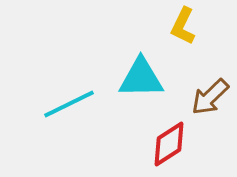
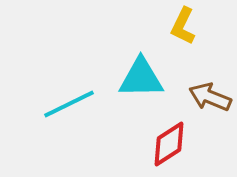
brown arrow: rotated 66 degrees clockwise
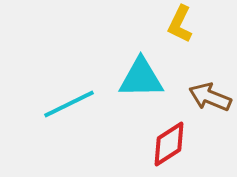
yellow L-shape: moved 3 px left, 2 px up
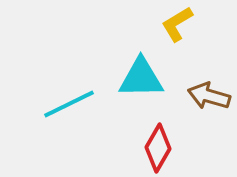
yellow L-shape: moved 3 px left; rotated 33 degrees clockwise
brown arrow: moved 1 px left, 1 px up; rotated 6 degrees counterclockwise
red diamond: moved 11 px left, 4 px down; rotated 27 degrees counterclockwise
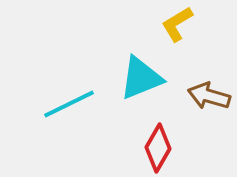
cyan triangle: rotated 21 degrees counterclockwise
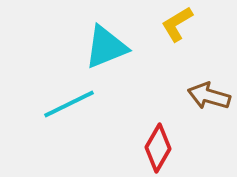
cyan triangle: moved 35 px left, 31 px up
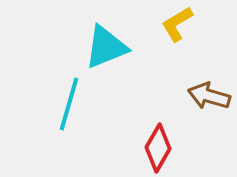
cyan line: rotated 48 degrees counterclockwise
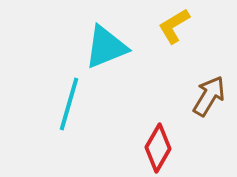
yellow L-shape: moved 3 px left, 2 px down
brown arrow: rotated 105 degrees clockwise
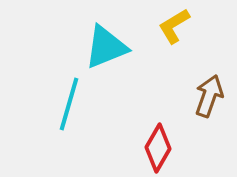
brown arrow: rotated 12 degrees counterclockwise
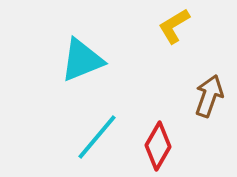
cyan triangle: moved 24 px left, 13 px down
cyan line: moved 28 px right, 33 px down; rotated 24 degrees clockwise
red diamond: moved 2 px up
